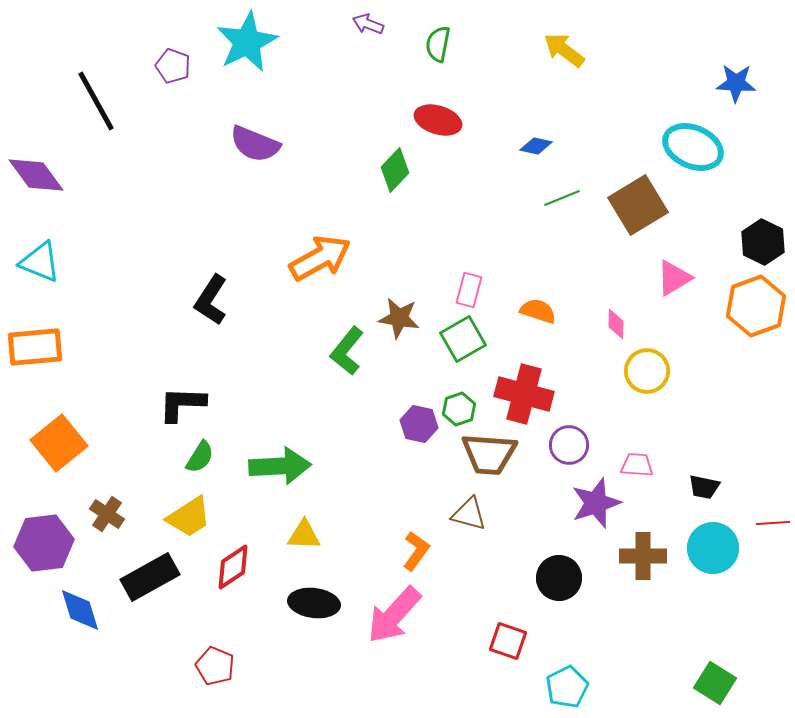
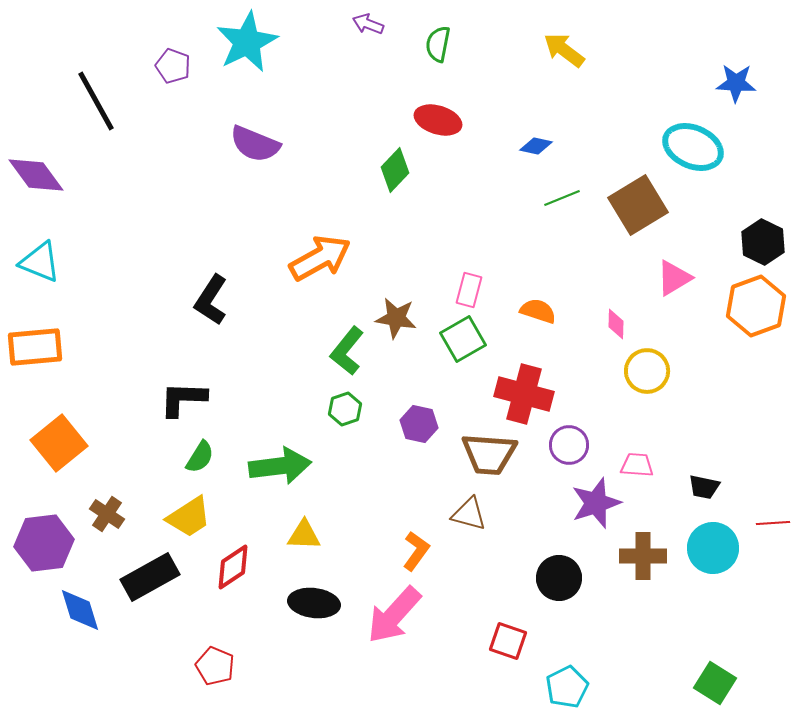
brown star at (399, 318): moved 3 px left
black L-shape at (182, 404): moved 1 px right, 5 px up
green hexagon at (459, 409): moved 114 px left
green arrow at (280, 466): rotated 4 degrees counterclockwise
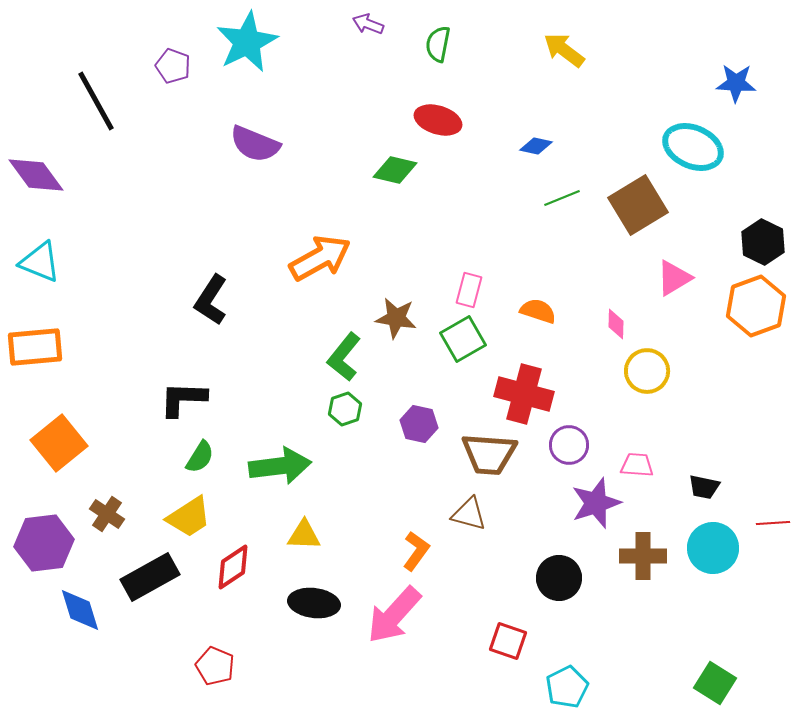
green diamond at (395, 170): rotated 60 degrees clockwise
green L-shape at (347, 351): moved 3 px left, 6 px down
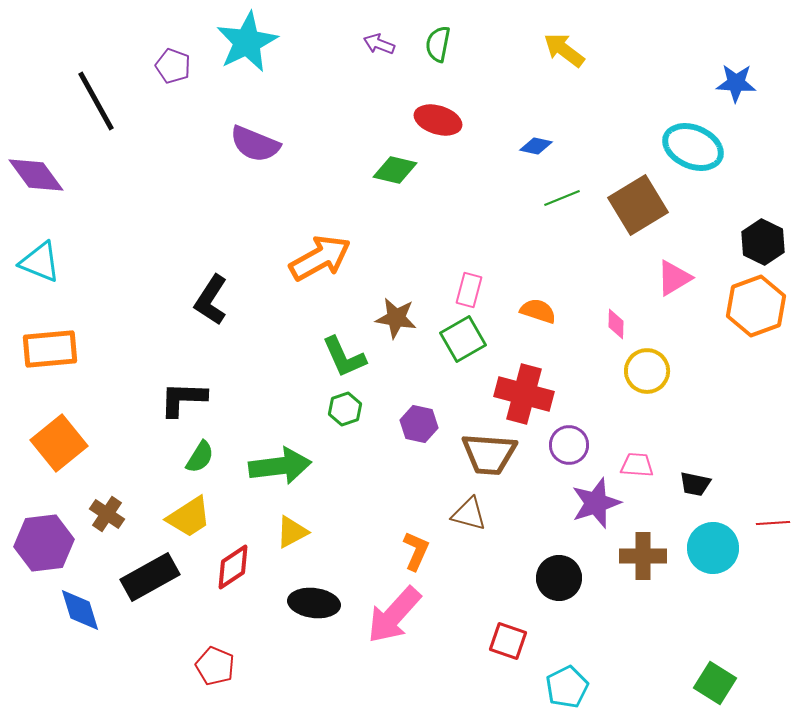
purple arrow at (368, 24): moved 11 px right, 20 px down
orange rectangle at (35, 347): moved 15 px right, 2 px down
green L-shape at (344, 357): rotated 63 degrees counterclockwise
black trapezoid at (704, 487): moved 9 px left, 3 px up
yellow triangle at (304, 535): moved 12 px left, 3 px up; rotated 30 degrees counterclockwise
orange L-shape at (416, 551): rotated 12 degrees counterclockwise
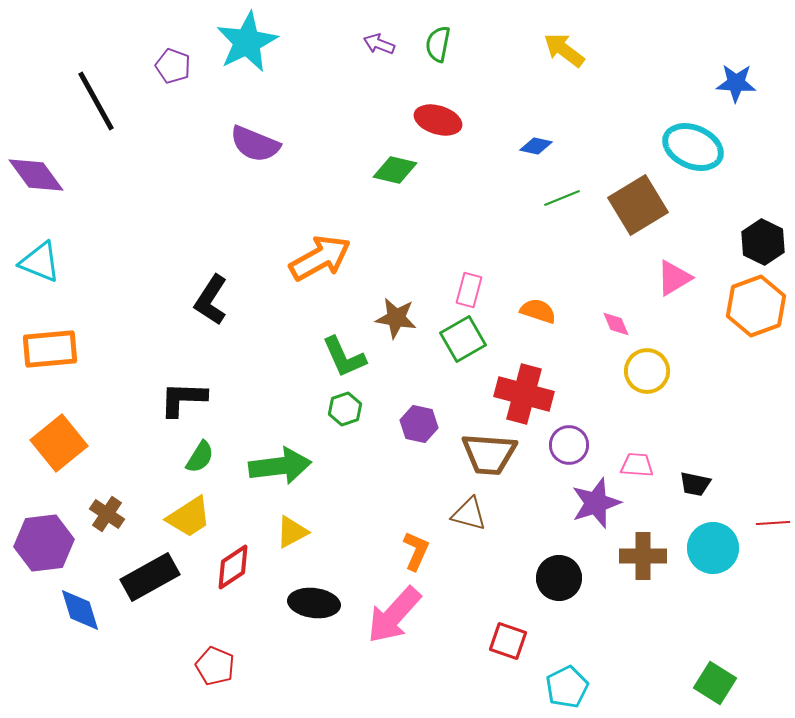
pink diamond at (616, 324): rotated 24 degrees counterclockwise
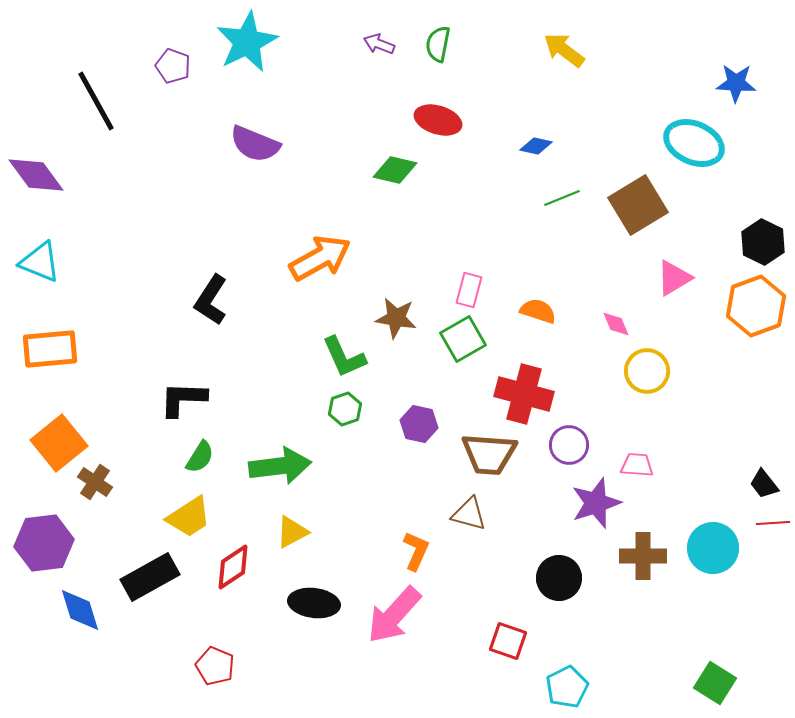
cyan ellipse at (693, 147): moved 1 px right, 4 px up
black trapezoid at (695, 484): moved 69 px right; rotated 40 degrees clockwise
brown cross at (107, 514): moved 12 px left, 32 px up
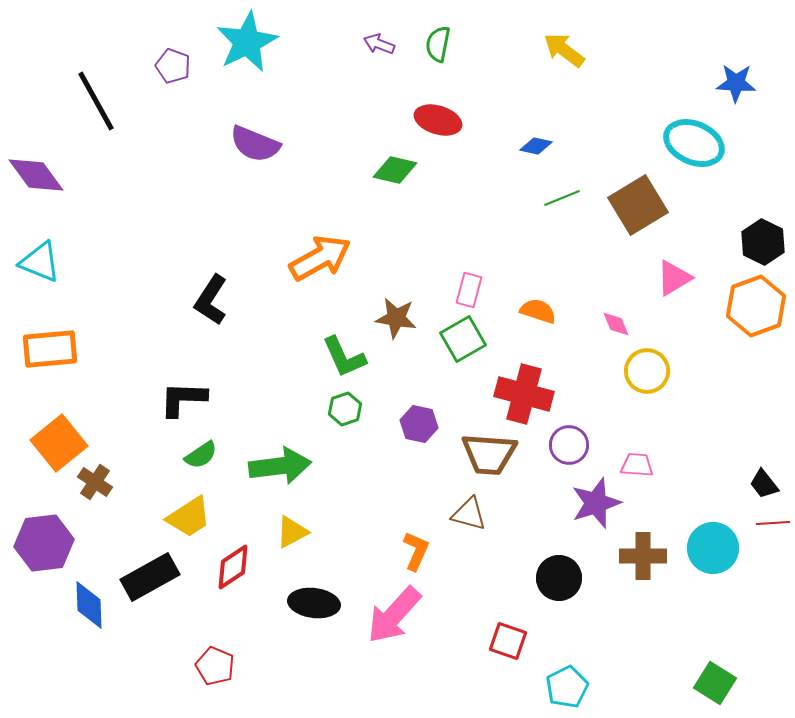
green semicircle at (200, 457): moved 1 px right, 2 px up; rotated 24 degrees clockwise
blue diamond at (80, 610): moved 9 px right, 5 px up; rotated 15 degrees clockwise
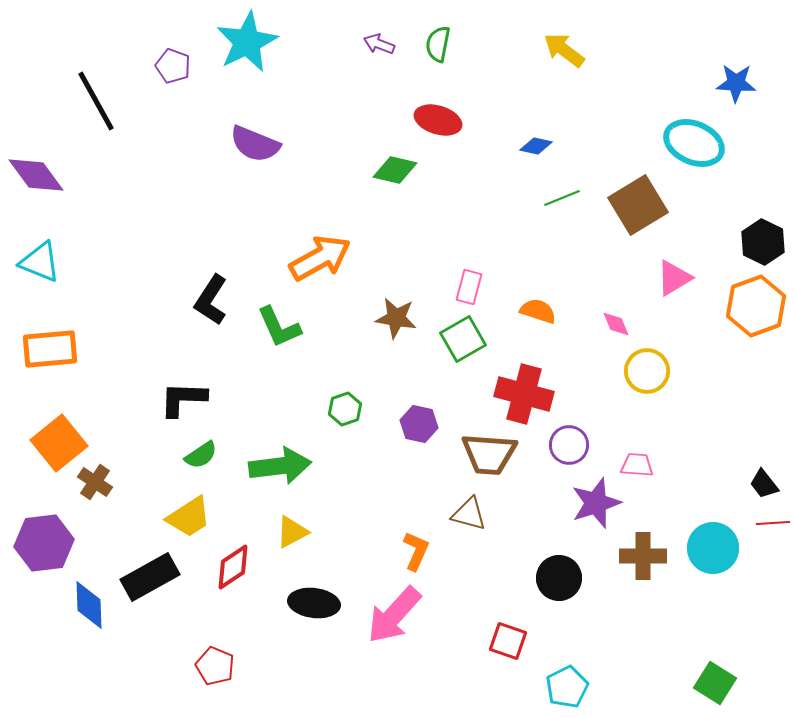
pink rectangle at (469, 290): moved 3 px up
green L-shape at (344, 357): moved 65 px left, 30 px up
